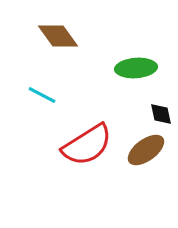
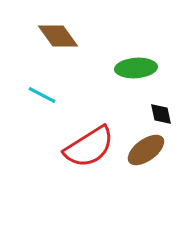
red semicircle: moved 2 px right, 2 px down
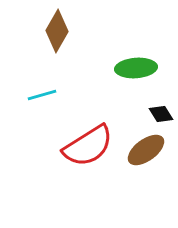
brown diamond: moved 1 px left, 5 px up; rotated 66 degrees clockwise
cyan line: rotated 44 degrees counterclockwise
black diamond: rotated 20 degrees counterclockwise
red semicircle: moved 1 px left, 1 px up
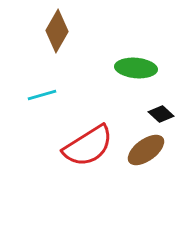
green ellipse: rotated 9 degrees clockwise
black diamond: rotated 15 degrees counterclockwise
